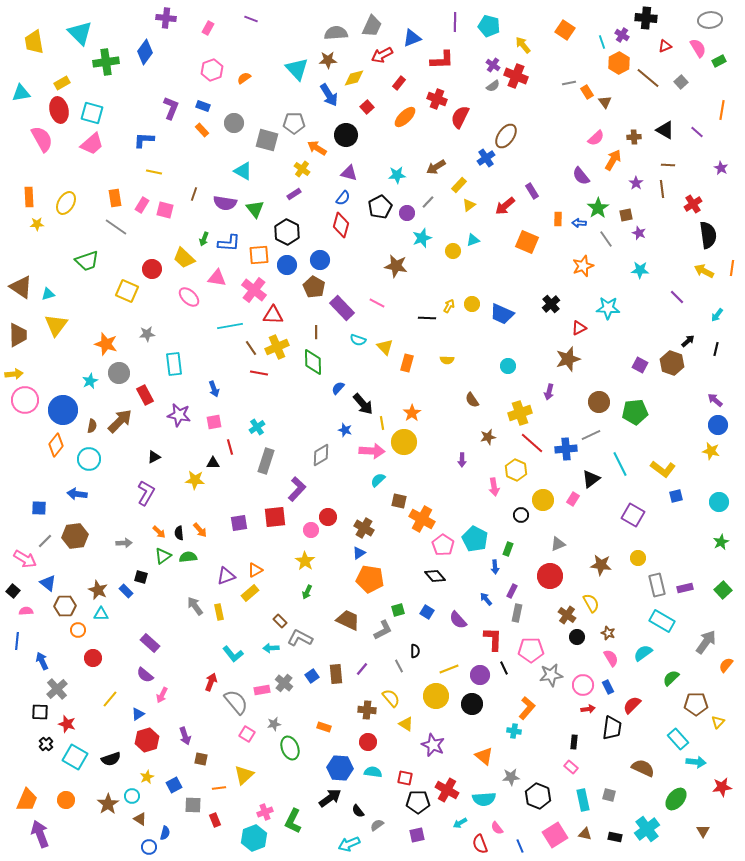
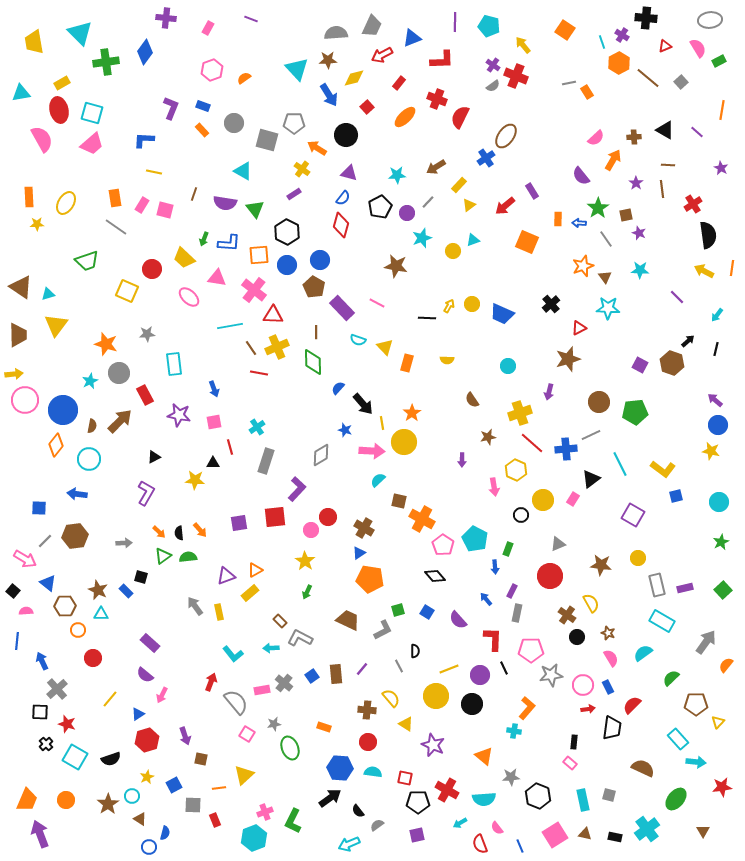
brown triangle at (605, 102): moved 175 px down
pink rectangle at (571, 767): moved 1 px left, 4 px up
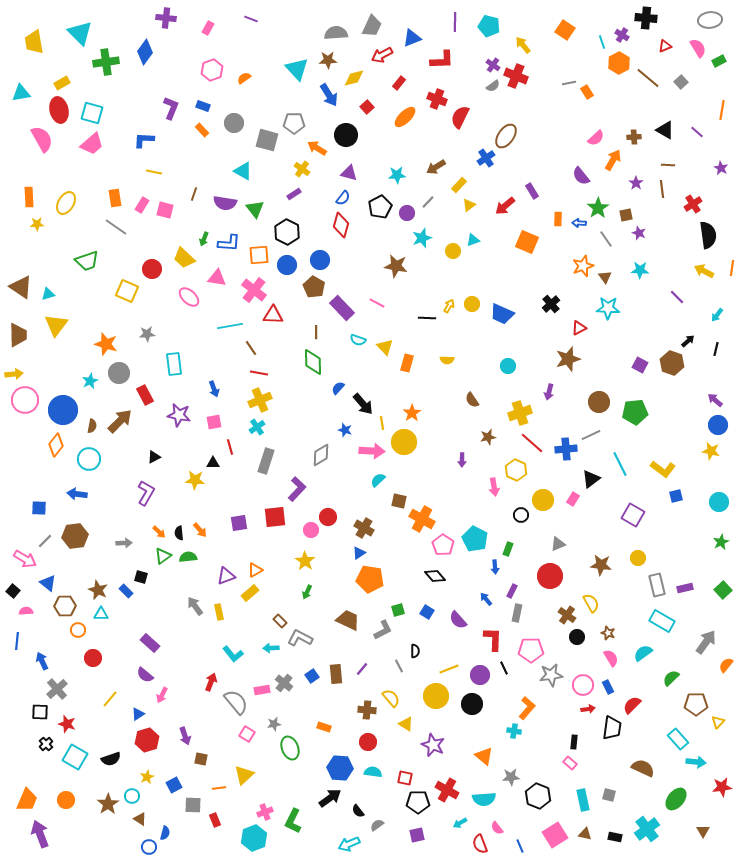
yellow cross at (277, 347): moved 17 px left, 53 px down
